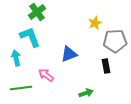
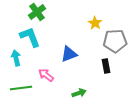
yellow star: rotated 16 degrees counterclockwise
green arrow: moved 7 px left
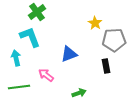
gray pentagon: moved 1 px left, 1 px up
green line: moved 2 px left, 1 px up
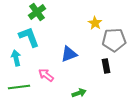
cyan L-shape: moved 1 px left
